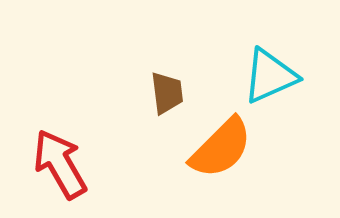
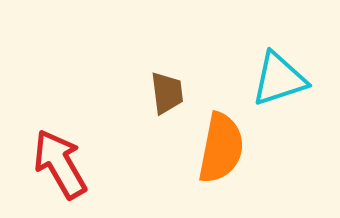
cyan triangle: moved 9 px right, 3 px down; rotated 6 degrees clockwise
orange semicircle: rotated 34 degrees counterclockwise
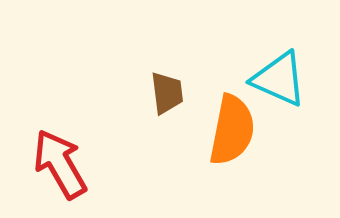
cyan triangle: rotated 42 degrees clockwise
orange semicircle: moved 11 px right, 18 px up
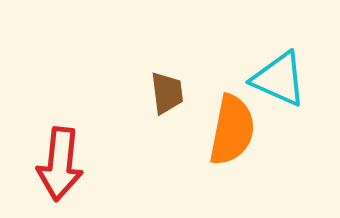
red arrow: rotated 144 degrees counterclockwise
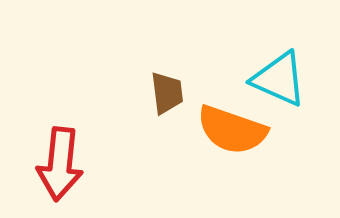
orange semicircle: rotated 98 degrees clockwise
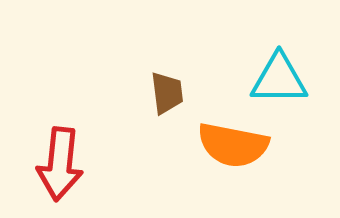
cyan triangle: rotated 24 degrees counterclockwise
orange semicircle: moved 1 px right, 15 px down; rotated 8 degrees counterclockwise
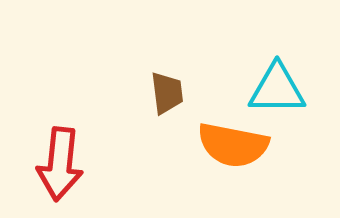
cyan triangle: moved 2 px left, 10 px down
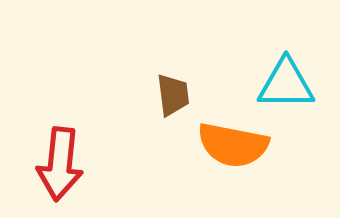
cyan triangle: moved 9 px right, 5 px up
brown trapezoid: moved 6 px right, 2 px down
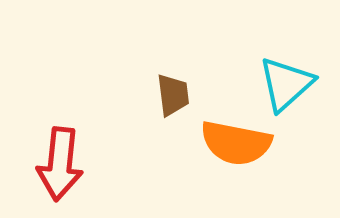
cyan triangle: rotated 42 degrees counterclockwise
orange semicircle: moved 3 px right, 2 px up
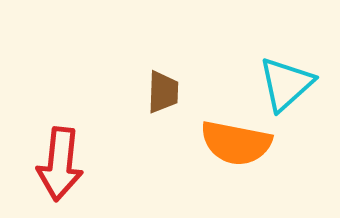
brown trapezoid: moved 10 px left, 3 px up; rotated 9 degrees clockwise
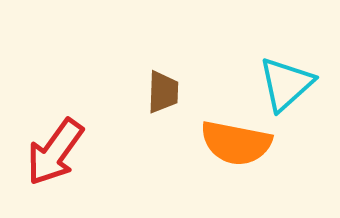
red arrow: moved 5 px left, 12 px up; rotated 30 degrees clockwise
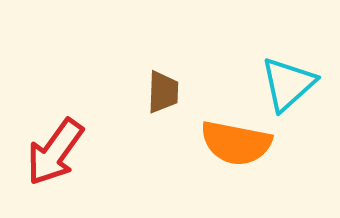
cyan triangle: moved 2 px right
